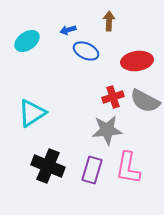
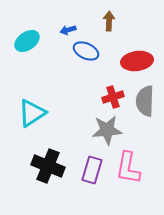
gray semicircle: rotated 64 degrees clockwise
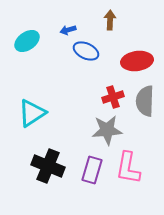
brown arrow: moved 1 px right, 1 px up
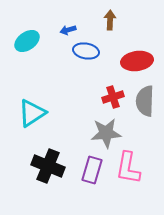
blue ellipse: rotated 15 degrees counterclockwise
gray star: moved 1 px left, 3 px down
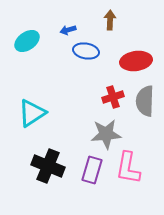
red ellipse: moved 1 px left
gray star: moved 1 px down
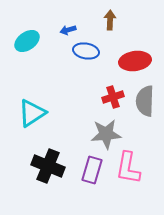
red ellipse: moved 1 px left
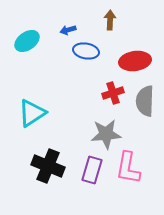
red cross: moved 4 px up
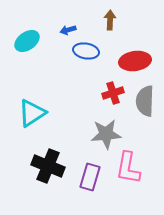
purple rectangle: moved 2 px left, 7 px down
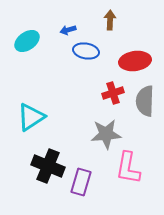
cyan triangle: moved 1 px left, 4 px down
purple rectangle: moved 9 px left, 5 px down
